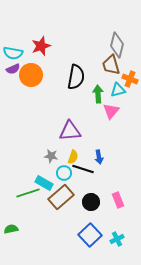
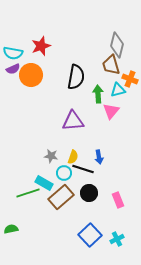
purple triangle: moved 3 px right, 10 px up
black circle: moved 2 px left, 9 px up
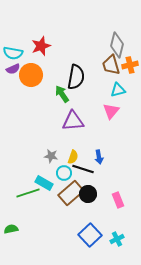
orange cross: moved 14 px up; rotated 35 degrees counterclockwise
green arrow: moved 36 px left; rotated 30 degrees counterclockwise
black circle: moved 1 px left, 1 px down
brown rectangle: moved 10 px right, 4 px up
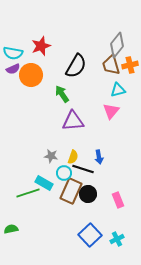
gray diamond: rotated 25 degrees clockwise
black semicircle: moved 11 px up; rotated 20 degrees clockwise
brown rectangle: moved 2 px up; rotated 25 degrees counterclockwise
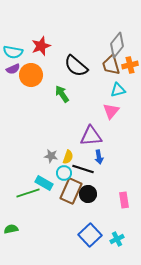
cyan semicircle: moved 1 px up
black semicircle: rotated 100 degrees clockwise
purple triangle: moved 18 px right, 15 px down
yellow semicircle: moved 5 px left
pink rectangle: moved 6 px right; rotated 14 degrees clockwise
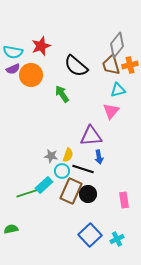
yellow semicircle: moved 2 px up
cyan circle: moved 2 px left, 2 px up
cyan rectangle: moved 2 px down; rotated 72 degrees counterclockwise
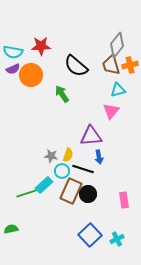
red star: rotated 18 degrees clockwise
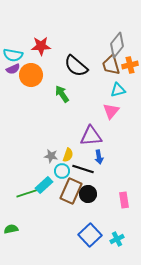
cyan semicircle: moved 3 px down
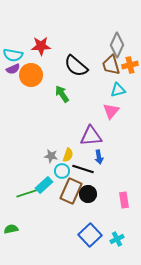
gray diamond: rotated 15 degrees counterclockwise
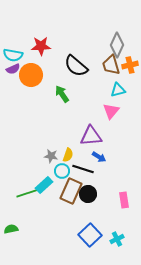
blue arrow: rotated 48 degrees counterclockwise
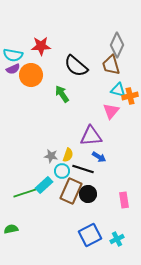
orange cross: moved 31 px down
cyan triangle: rotated 28 degrees clockwise
green line: moved 3 px left
blue square: rotated 15 degrees clockwise
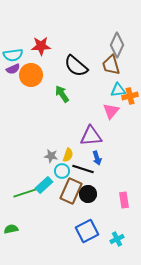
cyan semicircle: rotated 18 degrees counterclockwise
cyan triangle: rotated 21 degrees counterclockwise
blue arrow: moved 2 px left, 1 px down; rotated 40 degrees clockwise
blue square: moved 3 px left, 4 px up
